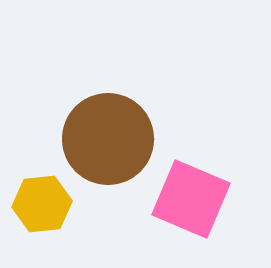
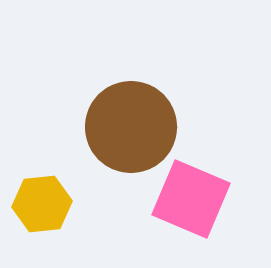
brown circle: moved 23 px right, 12 px up
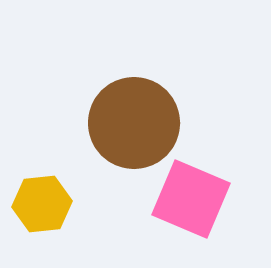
brown circle: moved 3 px right, 4 px up
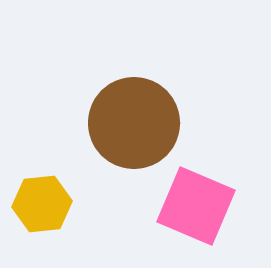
pink square: moved 5 px right, 7 px down
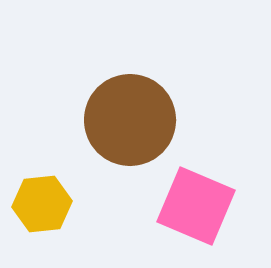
brown circle: moved 4 px left, 3 px up
